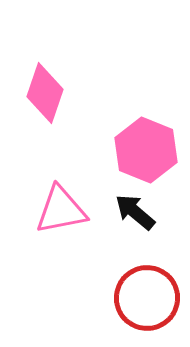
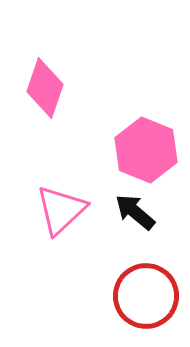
pink diamond: moved 5 px up
pink triangle: rotated 32 degrees counterclockwise
red circle: moved 1 px left, 2 px up
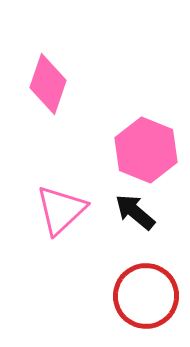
pink diamond: moved 3 px right, 4 px up
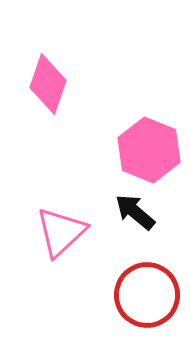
pink hexagon: moved 3 px right
pink triangle: moved 22 px down
red circle: moved 1 px right, 1 px up
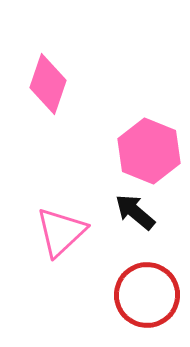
pink hexagon: moved 1 px down
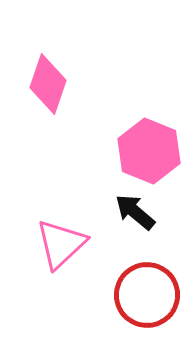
pink triangle: moved 12 px down
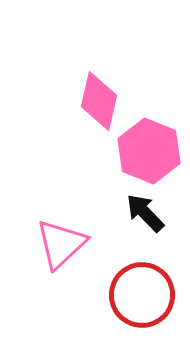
pink diamond: moved 51 px right, 17 px down; rotated 6 degrees counterclockwise
black arrow: moved 10 px right, 1 px down; rotated 6 degrees clockwise
red circle: moved 5 px left
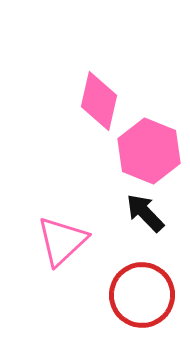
pink triangle: moved 1 px right, 3 px up
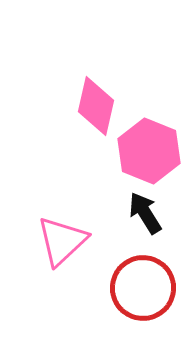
pink diamond: moved 3 px left, 5 px down
black arrow: rotated 12 degrees clockwise
red circle: moved 1 px right, 7 px up
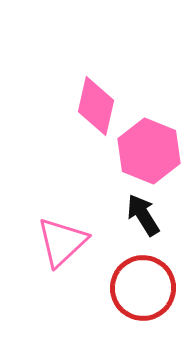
black arrow: moved 2 px left, 2 px down
pink triangle: moved 1 px down
